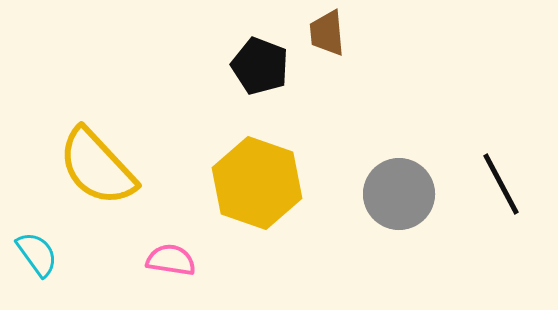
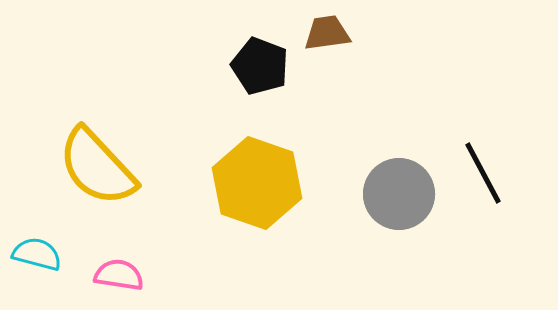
brown trapezoid: rotated 87 degrees clockwise
black line: moved 18 px left, 11 px up
cyan semicircle: rotated 39 degrees counterclockwise
pink semicircle: moved 52 px left, 15 px down
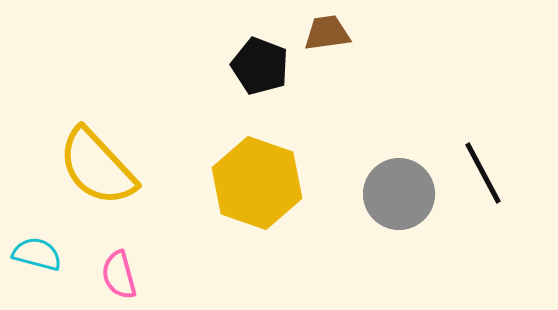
pink semicircle: rotated 114 degrees counterclockwise
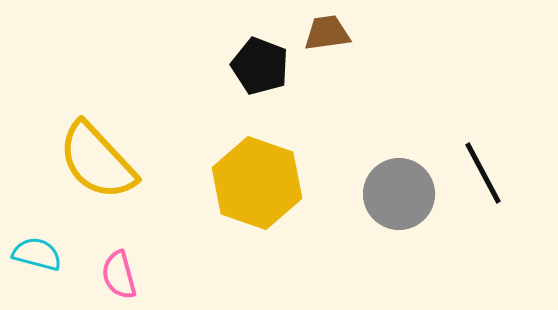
yellow semicircle: moved 6 px up
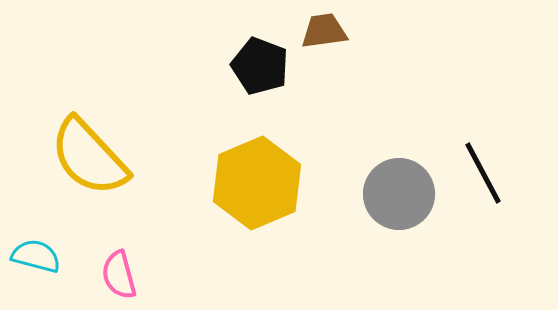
brown trapezoid: moved 3 px left, 2 px up
yellow semicircle: moved 8 px left, 4 px up
yellow hexagon: rotated 18 degrees clockwise
cyan semicircle: moved 1 px left, 2 px down
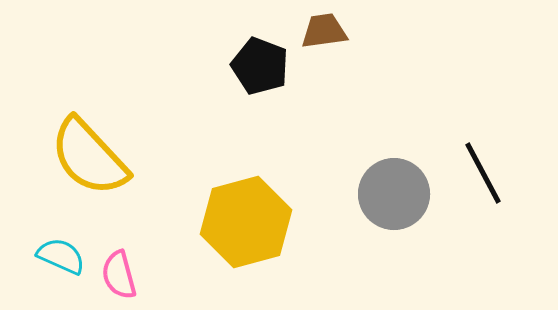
yellow hexagon: moved 11 px left, 39 px down; rotated 8 degrees clockwise
gray circle: moved 5 px left
cyan semicircle: moved 25 px right; rotated 9 degrees clockwise
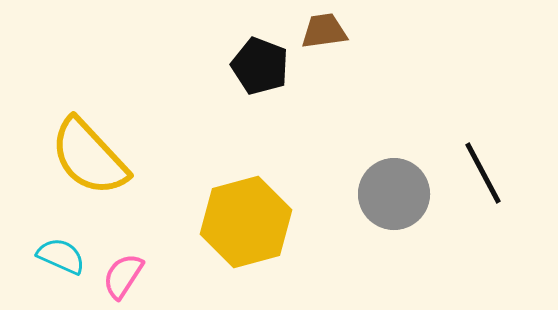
pink semicircle: moved 4 px right, 1 px down; rotated 48 degrees clockwise
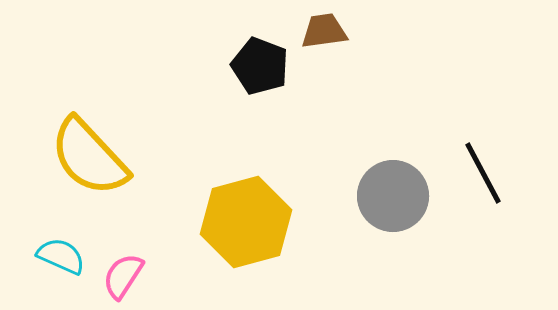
gray circle: moved 1 px left, 2 px down
